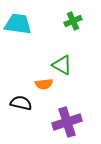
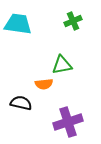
green triangle: rotated 40 degrees counterclockwise
purple cross: moved 1 px right
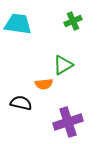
green triangle: moved 1 px right; rotated 20 degrees counterclockwise
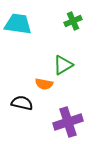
orange semicircle: rotated 18 degrees clockwise
black semicircle: moved 1 px right
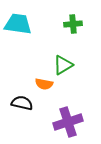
green cross: moved 3 px down; rotated 18 degrees clockwise
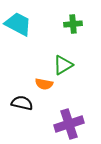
cyan trapezoid: rotated 20 degrees clockwise
purple cross: moved 1 px right, 2 px down
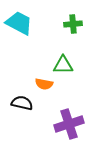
cyan trapezoid: moved 1 px right, 1 px up
green triangle: rotated 30 degrees clockwise
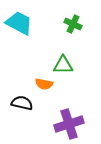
green cross: rotated 30 degrees clockwise
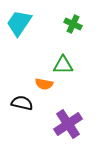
cyan trapezoid: rotated 84 degrees counterclockwise
purple cross: moved 1 px left; rotated 16 degrees counterclockwise
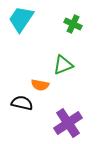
cyan trapezoid: moved 2 px right, 4 px up
green triangle: rotated 20 degrees counterclockwise
orange semicircle: moved 4 px left, 1 px down
purple cross: moved 1 px up
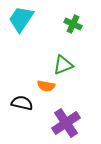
orange semicircle: moved 6 px right, 1 px down
purple cross: moved 2 px left
